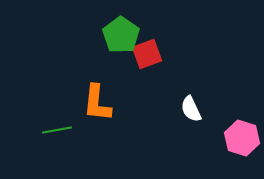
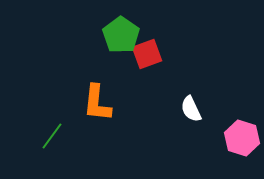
green line: moved 5 px left, 6 px down; rotated 44 degrees counterclockwise
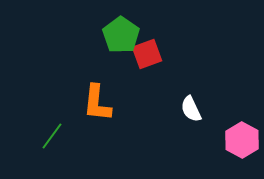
pink hexagon: moved 2 px down; rotated 12 degrees clockwise
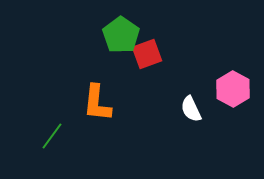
pink hexagon: moved 9 px left, 51 px up
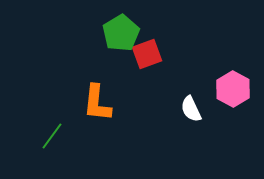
green pentagon: moved 2 px up; rotated 6 degrees clockwise
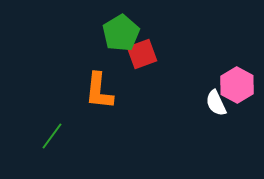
red square: moved 5 px left
pink hexagon: moved 4 px right, 4 px up
orange L-shape: moved 2 px right, 12 px up
white semicircle: moved 25 px right, 6 px up
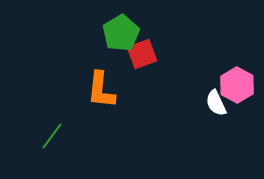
orange L-shape: moved 2 px right, 1 px up
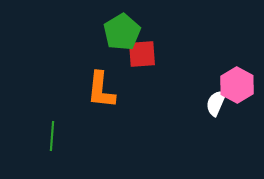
green pentagon: moved 1 px right, 1 px up
red square: rotated 16 degrees clockwise
white semicircle: rotated 48 degrees clockwise
green line: rotated 32 degrees counterclockwise
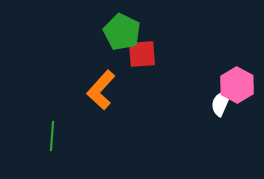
green pentagon: rotated 15 degrees counterclockwise
orange L-shape: rotated 36 degrees clockwise
white semicircle: moved 5 px right
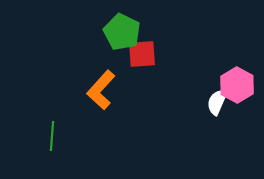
white semicircle: moved 4 px left, 1 px up
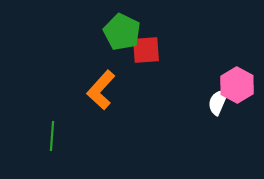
red square: moved 4 px right, 4 px up
white semicircle: moved 1 px right
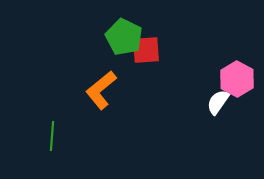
green pentagon: moved 2 px right, 5 px down
pink hexagon: moved 6 px up
orange L-shape: rotated 9 degrees clockwise
white semicircle: rotated 12 degrees clockwise
